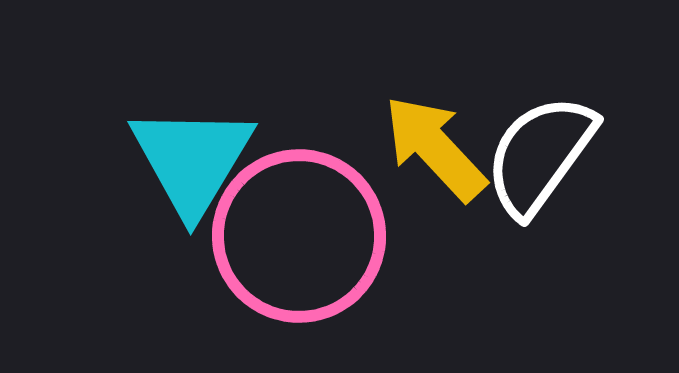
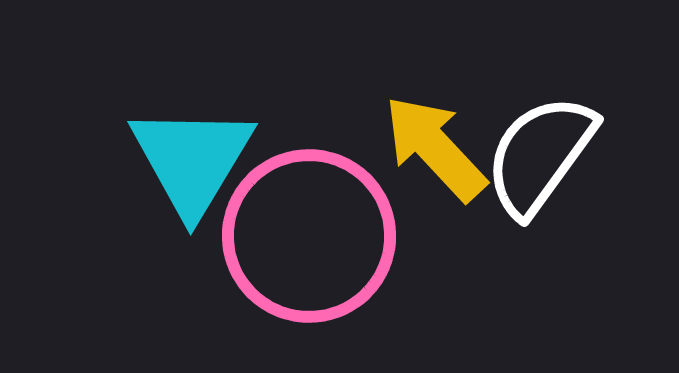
pink circle: moved 10 px right
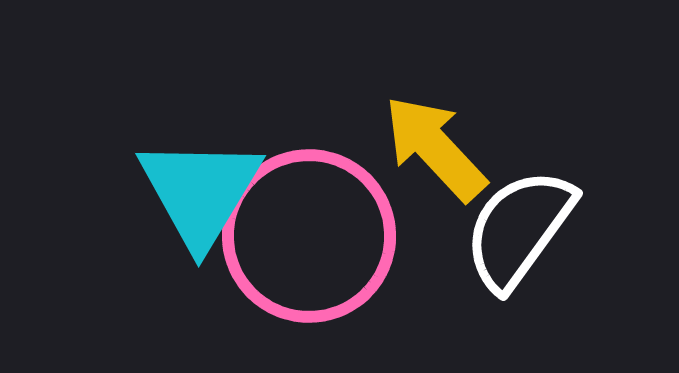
white semicircle: moved 21 px left, 74 px down
cyan triangle: moved 8 px right, 32 px down
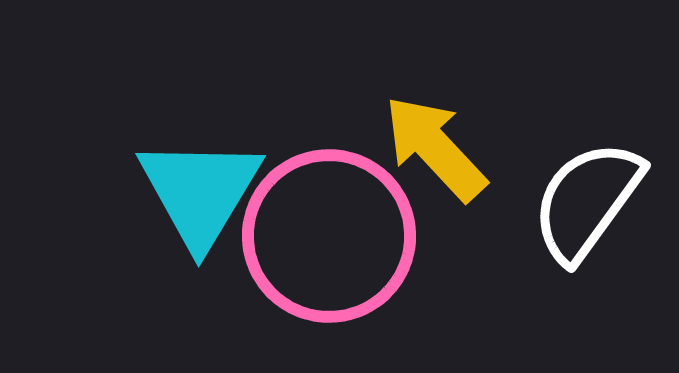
white semicircle: moved 68 px right, 28 px up
pink circle: moved 20 px right
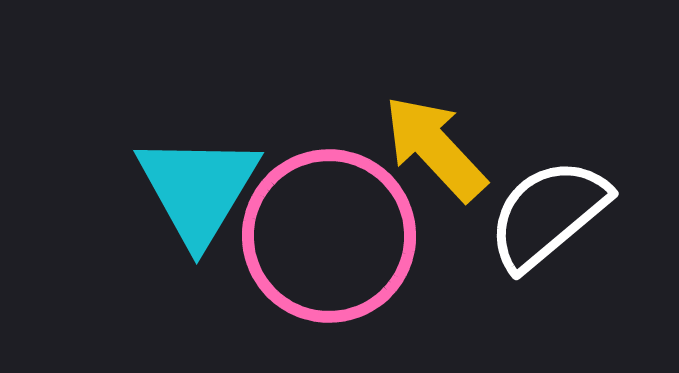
cyan triangle: moved 2 px left, 3 px up
white semicircle: moved 39 px left, 13 px down; rotated 14 degrees clockwise
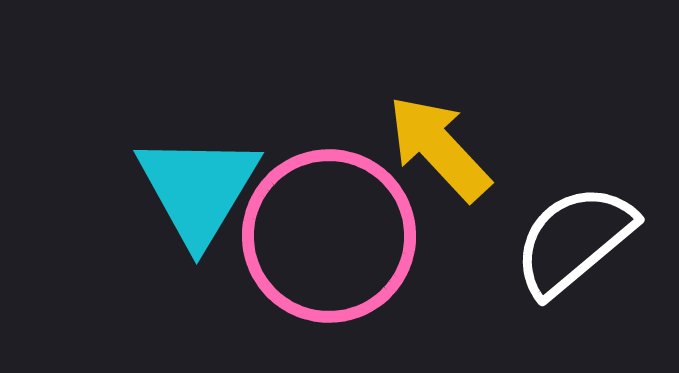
yellow arrow: moved 4 px right
white semicircle: moved 26 px right, 26 px down
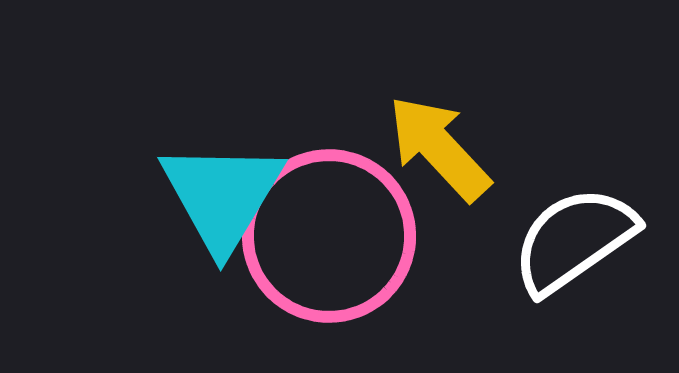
cyan triangle: moved 24 px right, 7 px down
white semicircle: rotated 5 degrees clockwise
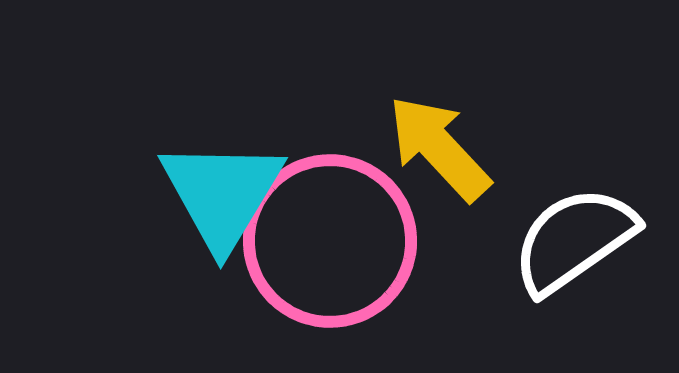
cyan triangle: moved 2 px up
pink circle: moved 1 px right, 5 px down
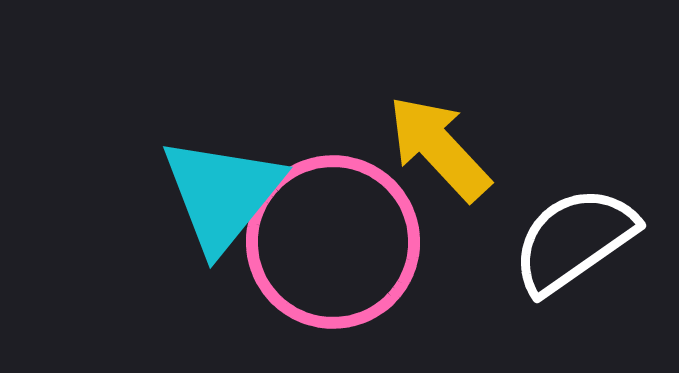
cyan triangle: rotated 8 degrees clockwise
pink circle: moved 3 px right, 1 px down
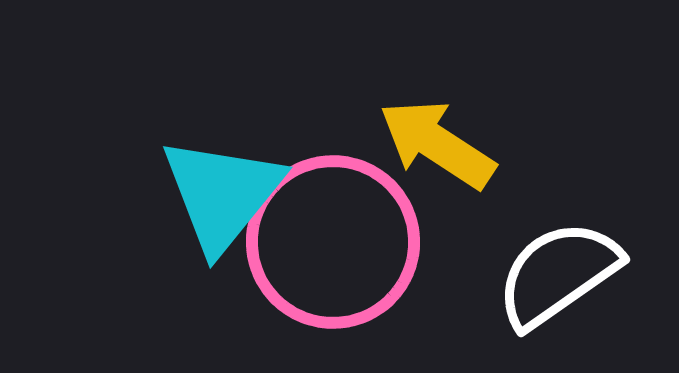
yellow arrow: moved 2 px left, 4 px up; rotated 14 degrees counterclockwise
white semicircle: moved 16 px left, 34 px down
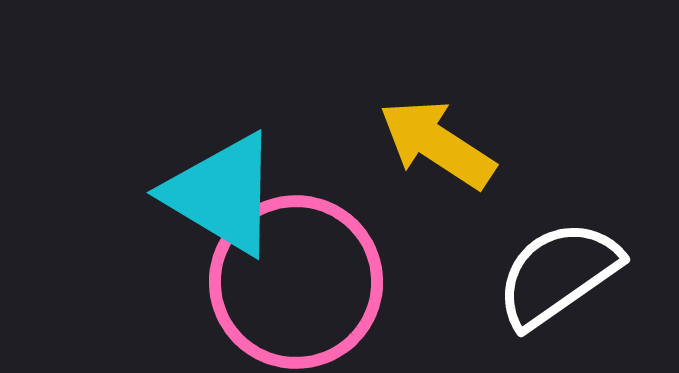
cyan triangle: rotated 38 degrees counterclockwise
pink circle: moved 37 px left, 40 px down
